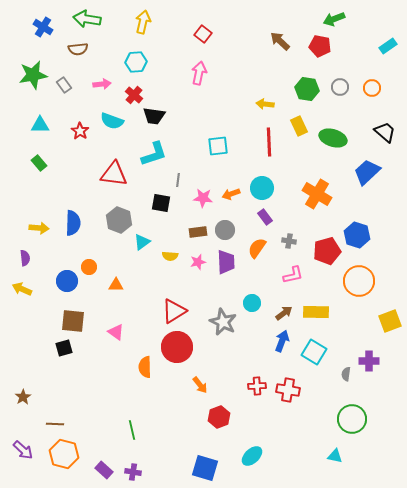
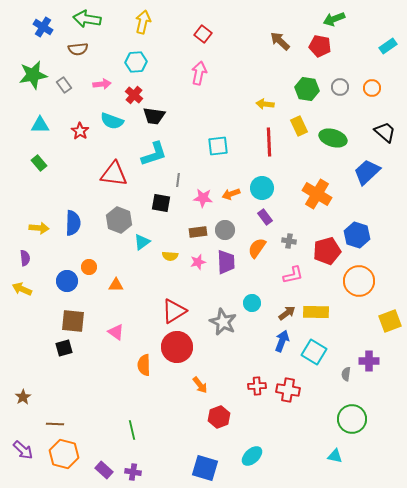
brown arrow at (284, 313): moved 3 px right
orange semicircle at (145, 367): moved 1 px left, 2 px up
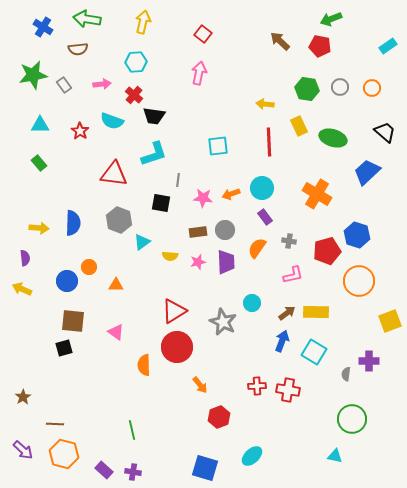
green arrow at (334, 19): moved 3 px left
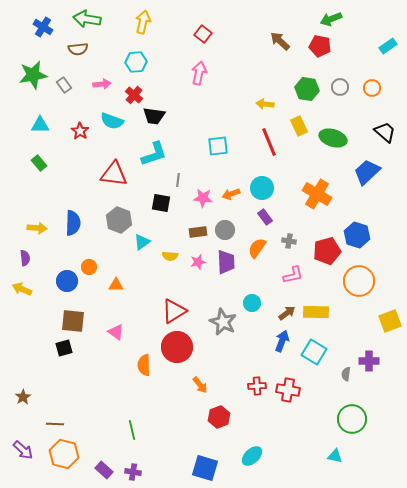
red line at (269, 142): rotated 20 degrees counterclockwise
yellow arrow at (39, 228): moved 2 px left
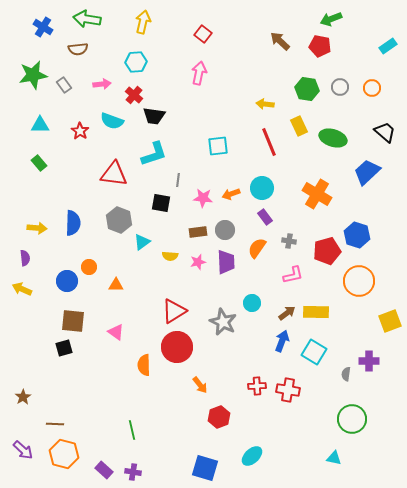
cyan triangle at (335, 456): moved 1 px left, 2 px down
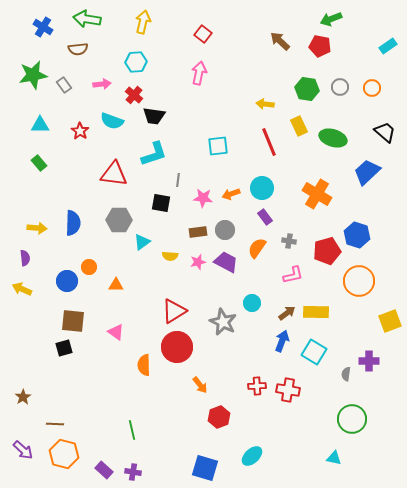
gray hexagon at (119, 220): rotated 20 degrees counterclockwise
purple trapezoid at (226, 262): rotated 60 degrees counterclockwise
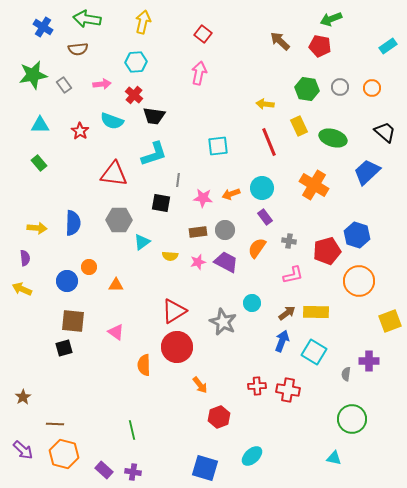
orange cross at (317, 194): moved 3 px left, 9 px up
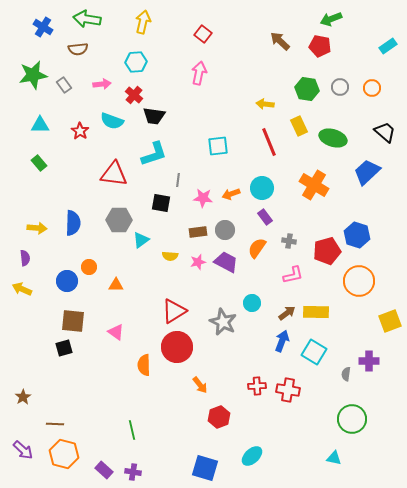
cyan triangle at (142, 242): moved 1 px left, 2 px up
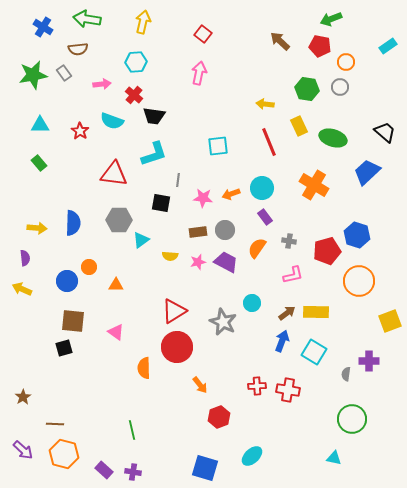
gray rectangle at (64, 85): moved 12 px up
orange circle at (372, 88): moved 26 px left, 26 px up
orange semicircle at (144, 365): moved 3 px down
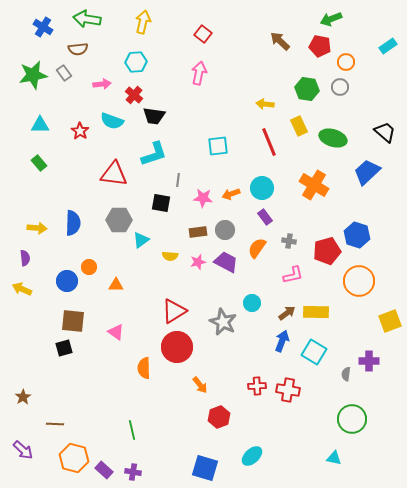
orange hexagon at (64, 454): moved 10 px right, 4 px down
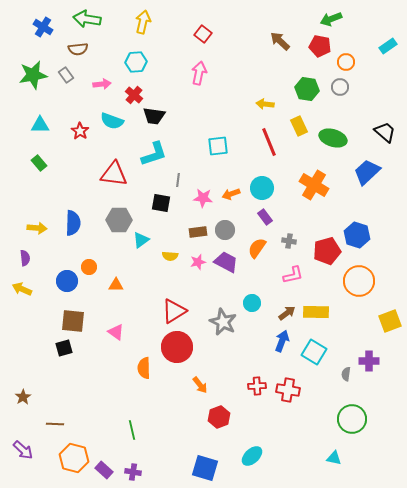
gray rectangle at (64, 73): moved 2 px right, 2 px down
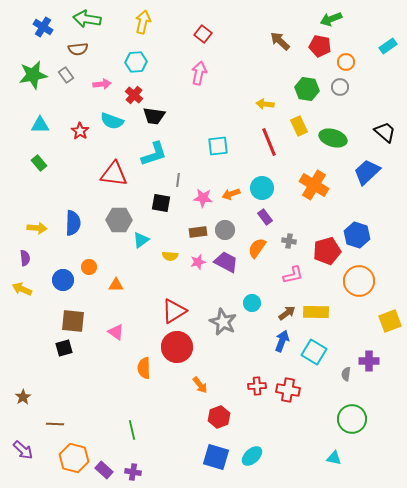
blue circle at (67, 281): moved 4 px left, 1 px up
blue square at (205, 468): moved 11 px right, 11 px up
